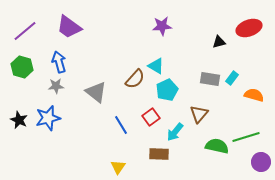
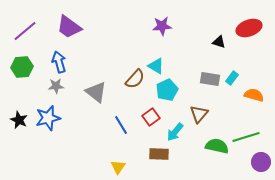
black triangle: rotated 32 degrees clockwise
green hexagon: rotated 20 degrees counterclockwise
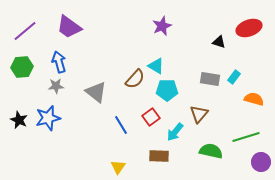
purple star: rotated 18 degrees counterclockwise
cyan rectangle: moved 2 px right, 1 px up
cyan pentagon: rotated 25 degrees clockwise
orange semicircle: moved 4 px down
green semicircle: moved 6 px left, 5 px down
brown rectangle: moved 2 px down
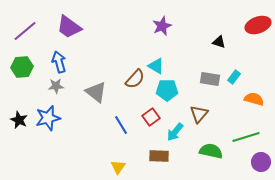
red ellipse: moved 9 px right, 3 px up
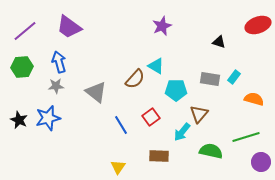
cyan pentagon: moved 9 px right
cyan arrow: moved 7 px right
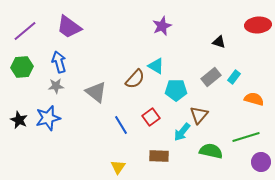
red ellipse: rotated 15 degrees clockwise
gray rectangle: moved 1 px right, 2 px up; rotated 48 degrees counterclockwise
brown triangle: moved 1 px down
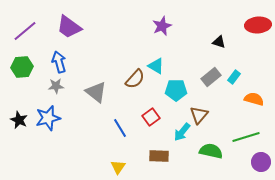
blue line: moved 1 px left, 3 px down
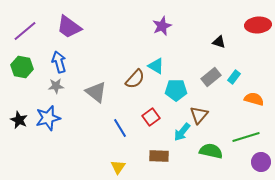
green hexagon: rotated 15 degrees clockwise
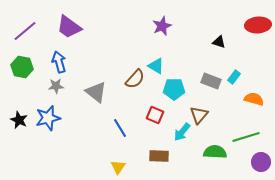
gray rectangle: moved 4 px down; rotated 60 degrees clockwise
cyan pentagon: moved 2 px left, 1 px up
red square: moved 4 px right, 2 px up; rotated 30 degrees counterclockwise
green semicircle: moved 4 px right, 1 px down; rotated 10 degrees counterclockwise
